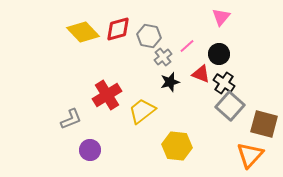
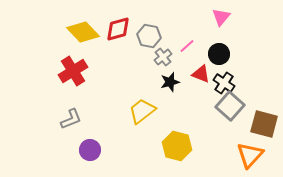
red cross: moved 34 px left, 24 px up
yellow hexagon: rotated 8 degrees clockwise
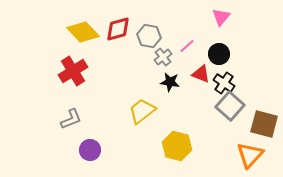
black star: rotated 24 degrees clockwise
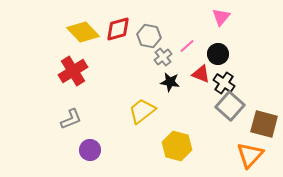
black circle: moved 1 px left
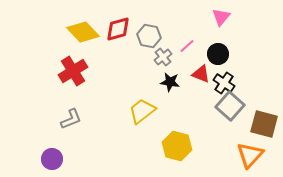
purple circle: moved 38 px left, 9 px down
